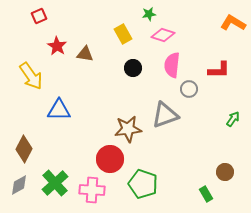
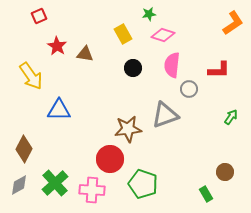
orange L-shape: rotated 115 degrees clockwise
green arrow: moved 2 px left, 2 px up
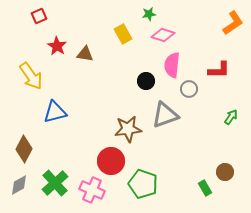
black circle: moved 13 px right, 13 px down
blue triangle: moved 4 px left, 2 px down; rotated 15 degrees counterclockwise
red circle: moved 1 px right, 2 px down
pink cross: rotated 20 degrees clockwise
green rectangle: moved 1 px left, 6 px up
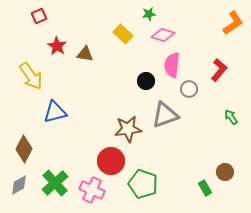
yellow rectangle: rotated 18 degrees counterclockwise
red L-shape: rotated 50 degrees counterclockwise
green arrow: rotated 70 degrees counterclockwise
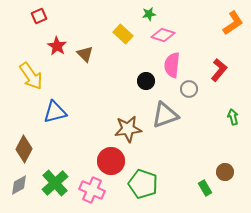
brown triangle: rotated 36 degrees clockwise
green arrow: moved 2 px right; rotated 21 degrees clockwise
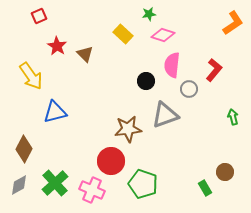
red L-shape: moved 5 px left
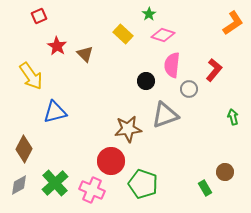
green star: rotated 24 degrees counterclockwise
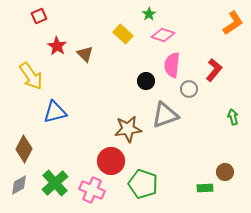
green rectangle: rotated 63 degrees counterclockwise
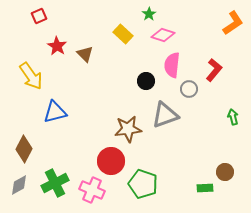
green cross: rotated 16 degrees clockwise
